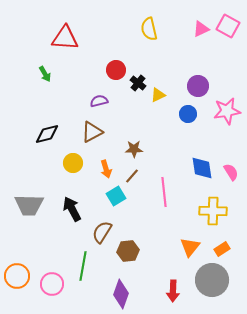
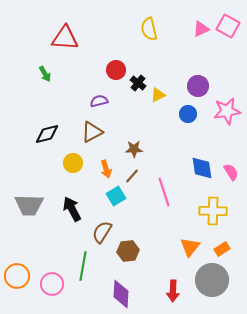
pink line: rotated 12 degrees counterclockwise
purple diamond: rotated 16 degrees counterclockwise
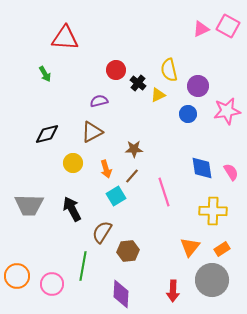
yellow semicircle: moved 20 px right, 41 px down
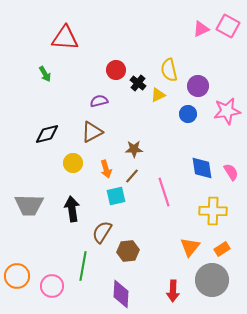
cyan square: rotated 18 degrees clockwise
black arrow: rotated 20 degrees clockwise
pink circle: moved 2 px down
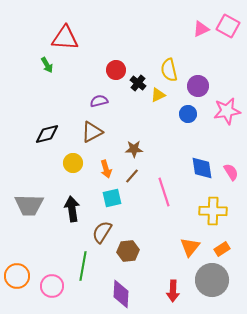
green arrow: moved 2 px right, 9 px up
cyan square: moved 4 px left, 2 px down
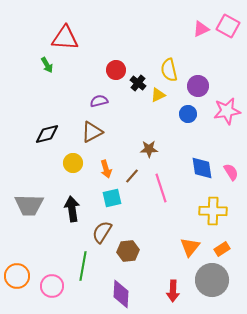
brown star: moved 15 px right
pink line: moved 3 px left, 4 px up
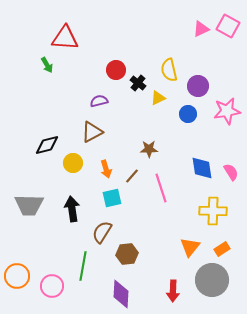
yellow triangle: moved 3 px down
black diamond: moved 11 px down
brown hexagon: moved 1 px left, 3 px down
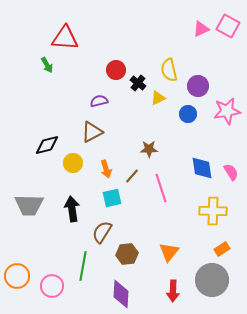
orange triangle: moved 21 px left, 5 px down
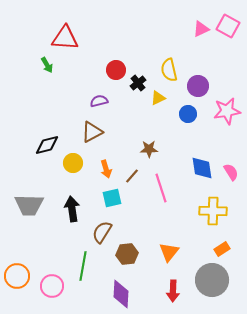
black cross: rotated 14 degrees clockwise
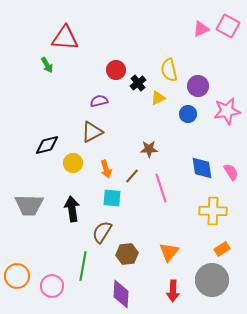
cyan square: rotated 18 degrees clockwise
